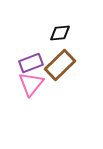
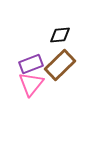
black diamond: moved 2 px down
purple rectangle: moved 1 px down
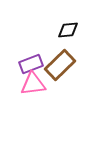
black diamond: moved 8 px right, 5 px up
pink triangle: moved 2 px right; rotated 44 degrees clockwise
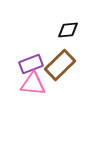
pink triangle: rotated 12 degrees clockwise
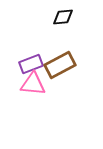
black diamond: moved 5 px left, 13 px up
brown rectangle: rotated 16 degrees clockwise
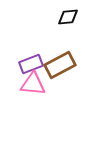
black diamond: moved 5 px right
